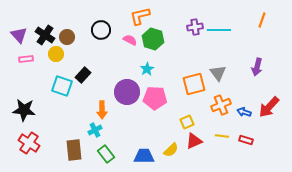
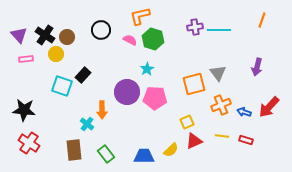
cyan cross: moved 8 px left, 6 px up; rotated 24 degrees counterclockwise
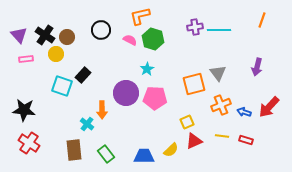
purple circle: moved 1 px left, 1 px down
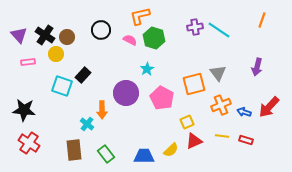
cyan line: rotated 35 degrees clockwise
green hexagon: moved 1 px right, 1 px up
pink rectangle: moved 2 px right, 3 px down
pink pentagon: moved 7 px right; rotated 25 degrees clockwise
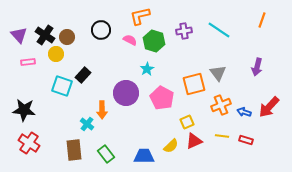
purple cross: moved 11 px left, 4 px down
green hexagon: moved 3 px down
yellow semicircle: moved 4 px up
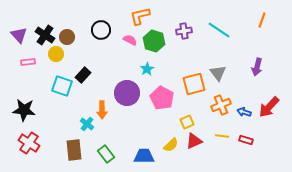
purple circle: moved 1 px right
yellow semicircle: moved 1 px up
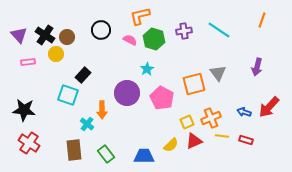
green hexagon: moved 2 px up
cyan square: moved 6 px right, 9 px down
orange cross: moved 10 px left, 13 px down
